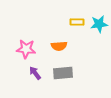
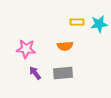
orange semicircle: moved 6 px right
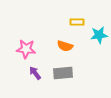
cyan star: moved 11 px down
orange semicircle: rotated 21 degrees clockwise
